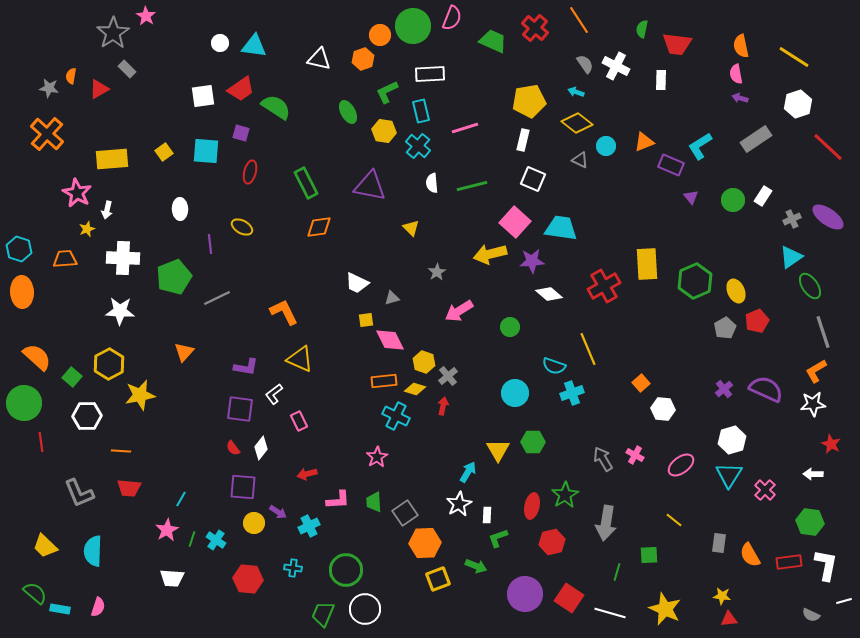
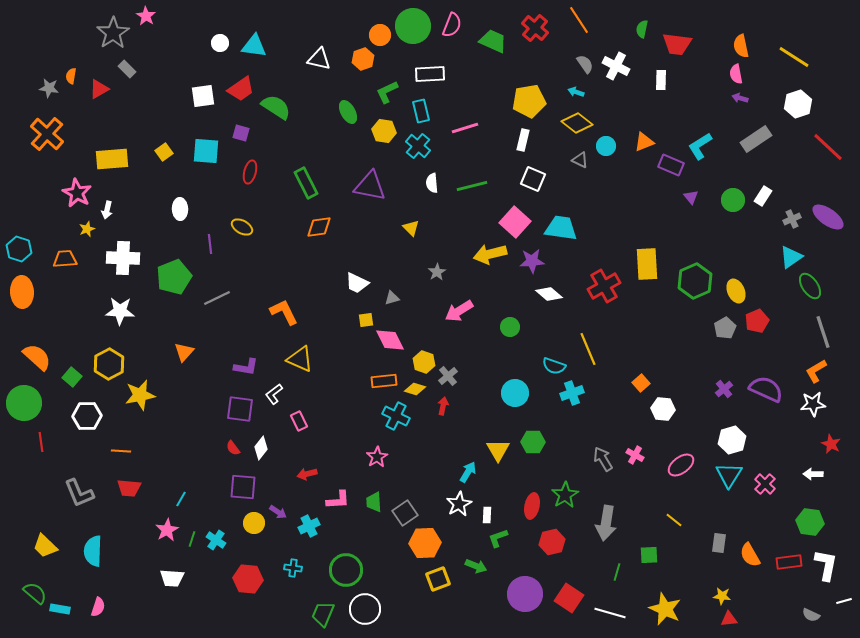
pink semicircle at (452, 18): moved 7 px down
pink cross at (765, 490): moved 6 px up
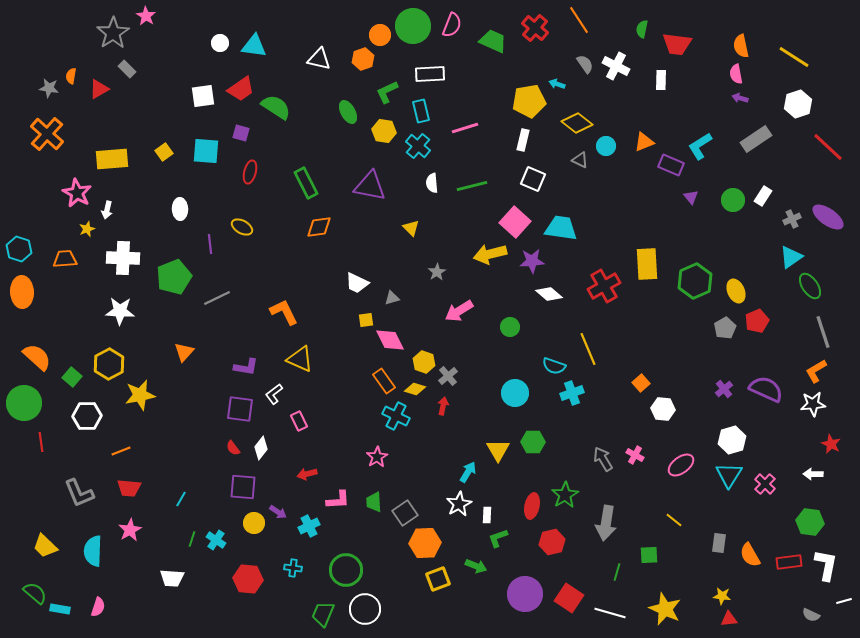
cyan arrow at (576, 92): moved 19 px left, 8 px up
orange rectangle at (384, 381): rotated 60 degrees clockwise
orange line at (121, 451): rotated 24 degrees counterclockwise
pink star at (167, 530): moved 37 px left
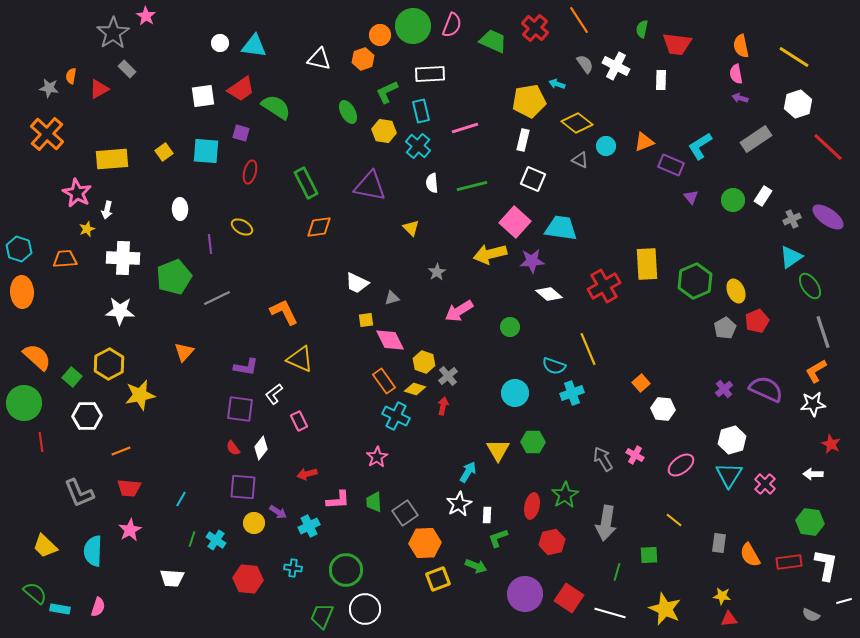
green trapezoid at (323, 614): moved 1 px left, 2 px down
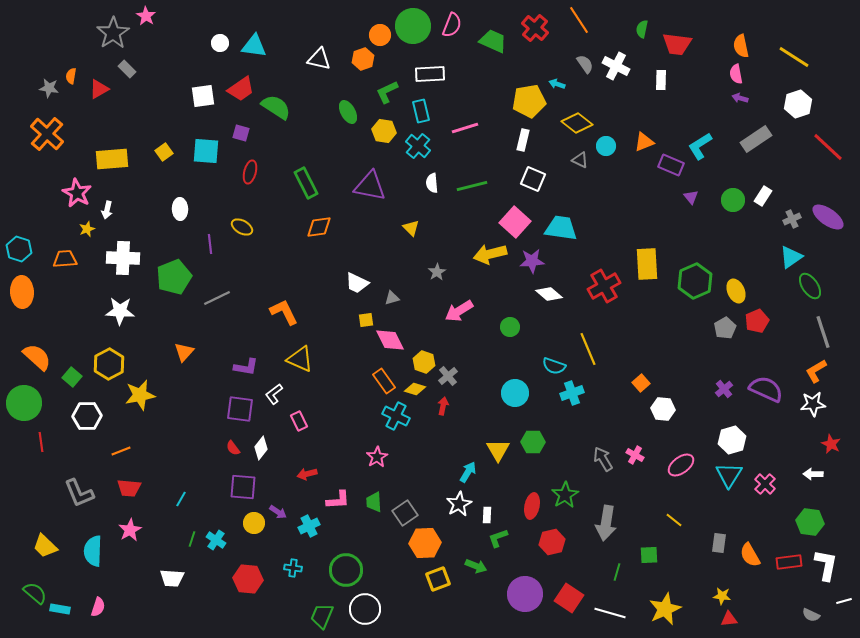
yellow star at (665, 609): rotated 24 degrees clockwise
